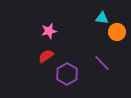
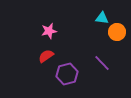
purple hexagon: rotated 15 degrees clockwise
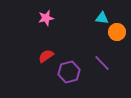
pink star: moved 3 px left, 13 px up
purple hexagon: moved 2 px right, 2 px up
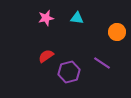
cyan triangle: moved 25 px left
purple line: rotated 12 degrees counterclockwise
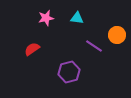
orange circle: moved 3 px down
red semicircle: moved 14 px left, 7 px up
purple line: moved 8 px left, 17 px up
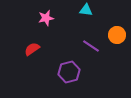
cyan triangle: moved 9 px right, 8 px up
purple line: moved 3 px left
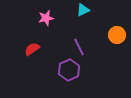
cyan triangle: moved 3 px left; rotated 32 degrees counterclockwise
purple line: moved 12 px left, 1 px down; rotated 30 degrees clockwise
purple hexagon: moved 2 px up; rotated 10 degrees counterclockwise
